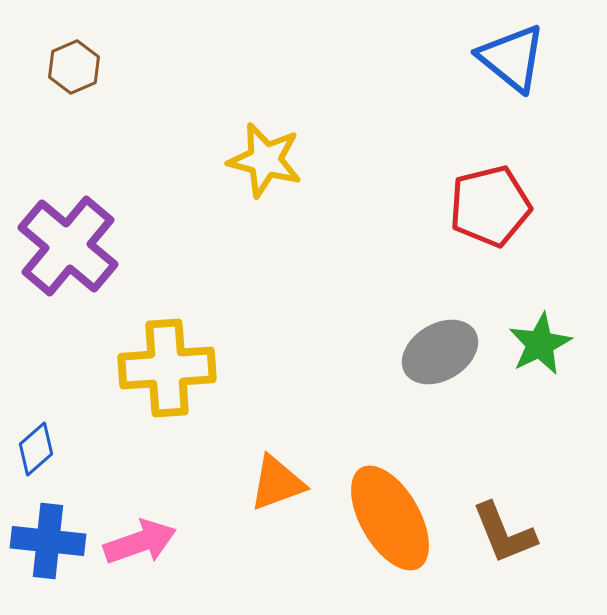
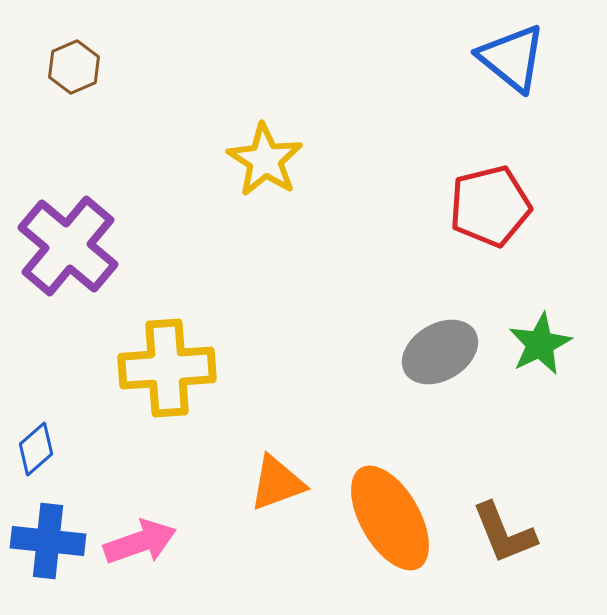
yellow star: rotated 18 degrees clockwise
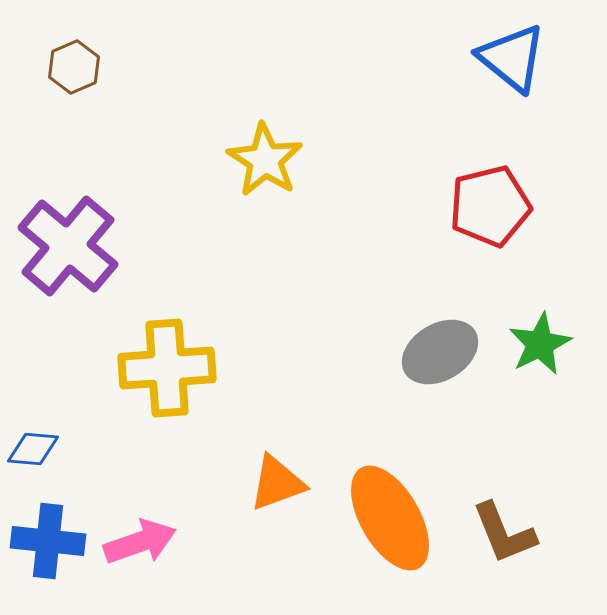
blue diamond: moved 3 px left; rotated 46 degrees clockwise
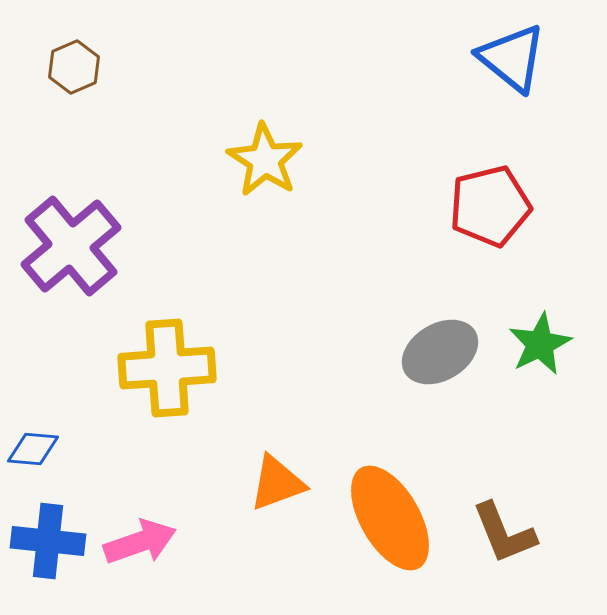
purple cross: moved 3 px right; rotated 10 degrees clockwise
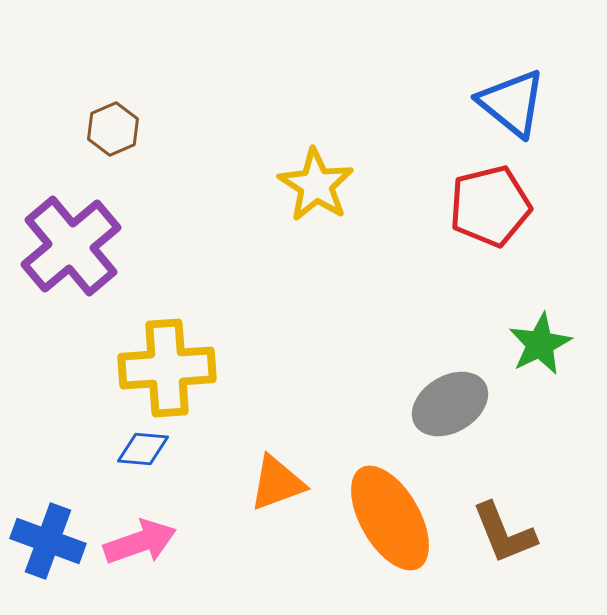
blue triangle: moved 45 px down
brown hexagon: moved 39 px right, 62 px down
yellow star: moved 51 px right, 25 px down
gray ellipse: moved 10 px right, 52 px down
blue diamond: moved 110 px right
blue cross: rotated 14 degrees clockwise
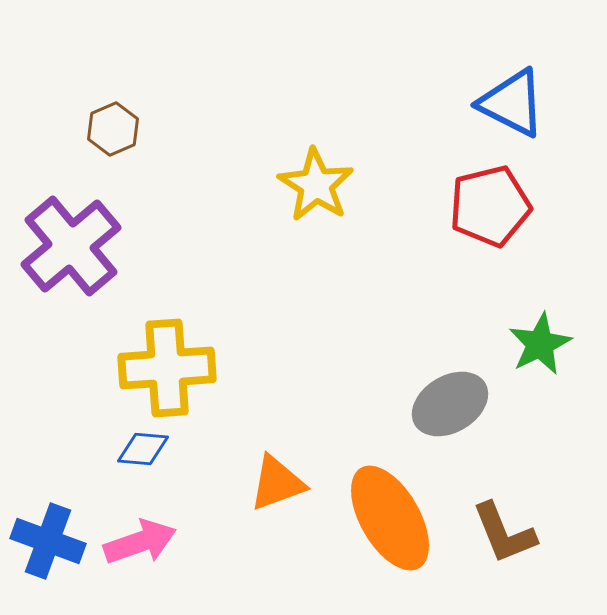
blue triangle: rotated 12 degrees counterclockwise
